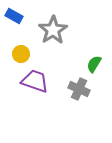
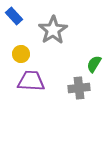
blue rectangle: rotated 18 degrees clockwise
purple trapezoid: moved 4 px left; rotated 16 degrees counterclockwise
gray cross: moved 1 px up; rotated 30 degrees counterclockwise
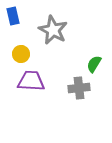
blue rectangle: moved 1 px left; rotated 30 degrees clockwise
gray star: rotated 12 degrees counterclockwise
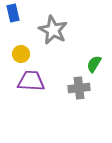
blue rectangle: moved 3 px up
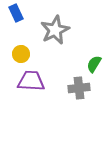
blue rectangle: moved 3 px right; rotated 12 degrees counterclockwise
gray star: moved 2 px right; rotated 20 degrees clockwise
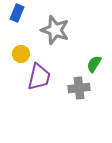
blue rectangle: moved 1 px right; rotated 48 degrees clockwise
gray star: rotated 28 degrees counterclockwise
purple trapezoid: moved 8 px right, 4 px up; rotated 100 degrees clockwise
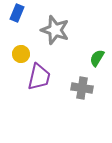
green semicircle: moved 3 px right, 6 px up
gray cross: moved 3 px right; rotated 15 degrees clockwise
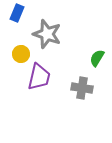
gray star: moved 8 px left, 4 px down
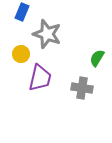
blue rectangle: moved 5 px right, 1 px up
purple trapezoid: moved 1 px right, 1 px down
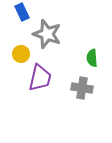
blue rectangle: rotated 48 degrees counterclockwise
green semicircle: moved 5 px left; rotated 36 degrees counterclockwise
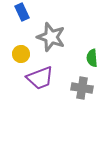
gray star: moved 4 px right, 3 px down
purple trapezoid: rotated 56 degrees clockwise
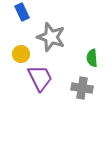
purple trapezoid: rotated 96 degrees counterclockwise
